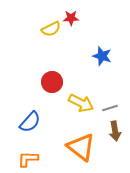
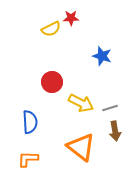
blue semicircle: rotated 45 degrees counterclockwise
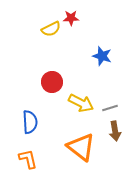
orange L-shape: rotated 75 degrees clockwise
